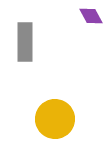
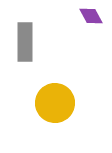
yellow circle: moved 16 px up
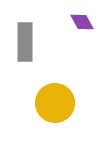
purple diamond: moved 9 px left, 6 px down
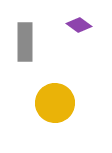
purple diamond: moved 3 px left, 3 px down; rotated 25 degrees counterclockwise
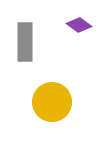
yellow circle: moved 3 px left, 1 px up
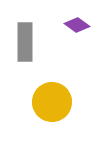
purple diamond: moved 2 px left
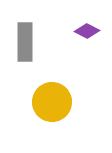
purple diamond: moved 10 px right, 6 px down; rotated 10 degrees counterclockwise
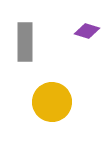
purple diamond: rotated 10 degrees counterclockwise
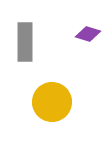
purple diamond: moved 1 px right, 3 px down
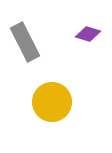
gray rectangle: rotated 27 degrees counterclockwise
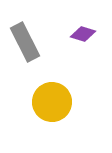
purple diamond: moved 5 px left
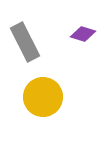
yellow circle: moved 9 px left, 5 px up
